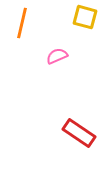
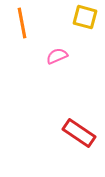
orange line: rotated 24 degrees counterclockwise
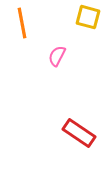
yellow square: moved 3 px right
pink semicircle: rotated 40 degrees counterclockwise
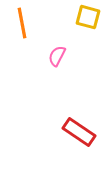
red rectangle: moved 1 px up
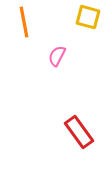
orange line: moved 2 px right, 1 px up
red rectangle: rotated 20 degrees clockwise
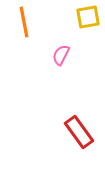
yellow square: rotated 25 degrees counterclockwise
pink semicircle: moved 4 px right, 1 px up
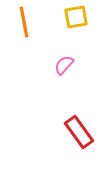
yellow square: moved 12 px left
pink semicircle: moved 3 px right, 10 px down; rotated 15 degrees clockwise
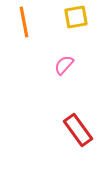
red rectangle: moved 1 px left, 2 px up
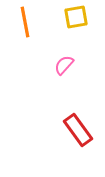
orange line: moved 1 px right
